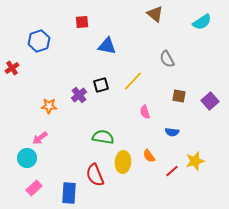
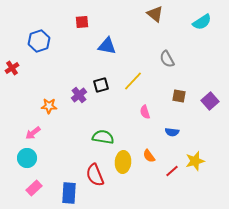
pink arrow: moved 7 px left, 5 px up
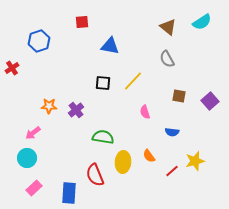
brown triangle: moved 13 px right, 13 px down
blue triangle: moved 3 px right
black square: moved 2 px right, 2 px up; rotated 21 degrees clockwise
purple cross: moved 3 px left, 15 px down
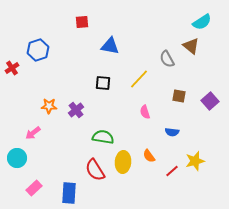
brown triangle: moved 23 px right, 19 px down
blue hexagon: moved 1 px left, 9 px down
yellow line: moved 6 px right, 2 px up
cyan circle: moved 10 px left
red semicircle: moved 5 px up; rotated 10 degrees counterclockwise
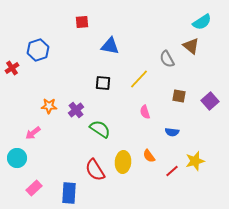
green semicircle: moved 3 px left, 8 px up; rotated 25 degrees clockwise
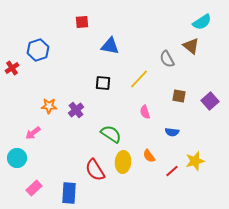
green semicircle: moved 11 px right, 5 px down
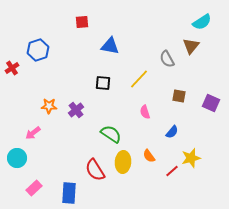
brown triangle: rotated 30 degrees clockwise
purple square: moved 1 px right, 2 px down; rotated 24 degrees counterclockwise
blue semicircle: rotated 56 degrees counterclockwise
yellow star: moved 4 px left, 3 px up
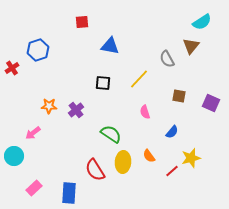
cyan circle: moved 3 px left, 2 px up
